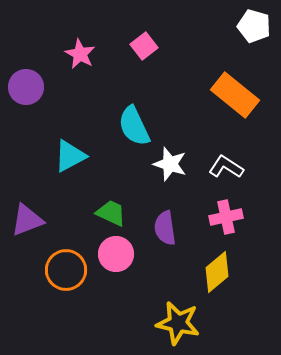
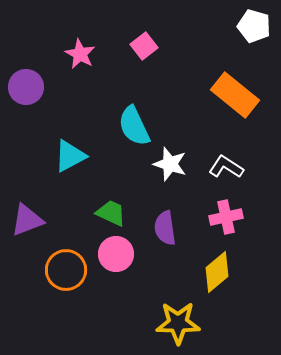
yellow star: rotated 12 degrees counterclockwise
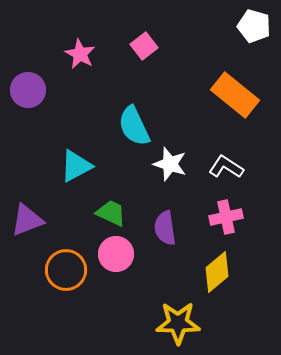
purple circle: moved 2 px right, 3 px down
cyan triangle: moved 6 px right, 10 px down
